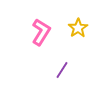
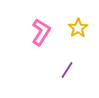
purple line: moved 5 px right
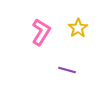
purple line: rotated 72 degrees clockwise
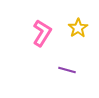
pink L-shape: moved 1 px right, 1 px down
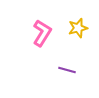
yellow star: rotated 18 degrees clockwise
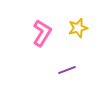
purple line: rotated 36 degrees counterclockwise
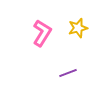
purple line: moved 1 px right, 3 px down
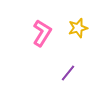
purple line: rotated 30 degrees counterclockwise
